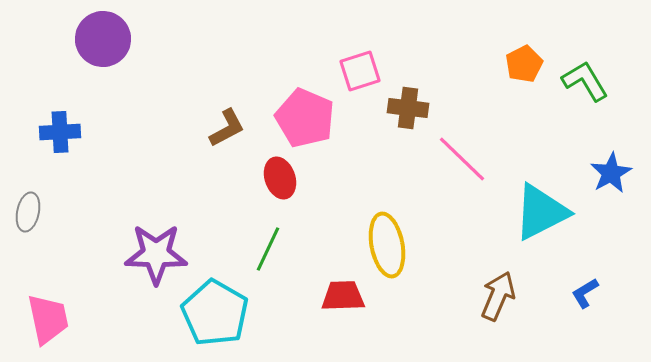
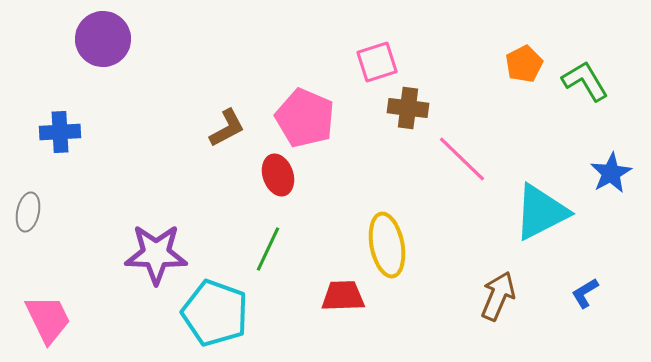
pink square: moved 17 px right, 9 px up
red ellipse: moved 2 px left, 3 px up
cyan pentagon: rotated 10 degrees counterclockwise
pink trapezoid: rotated 14 degrees counterclockwise
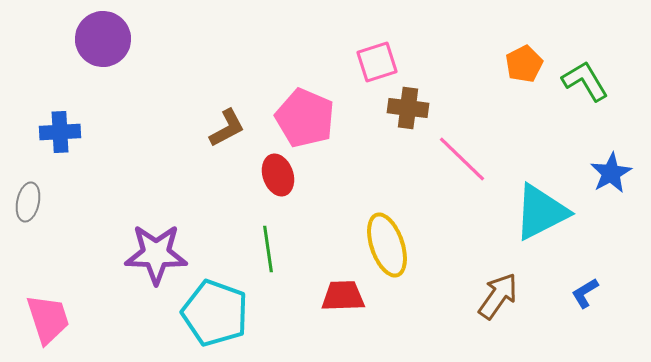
gray ellipse: moved 10 px up
yellow ellipse: rotated 8 degrees counterclockwise
green line: rotated 33 degrees counterclockwise
brown arrow: rotated 12 degrees clockwise
pink trapezoid: rotated 8 degrees clockwise
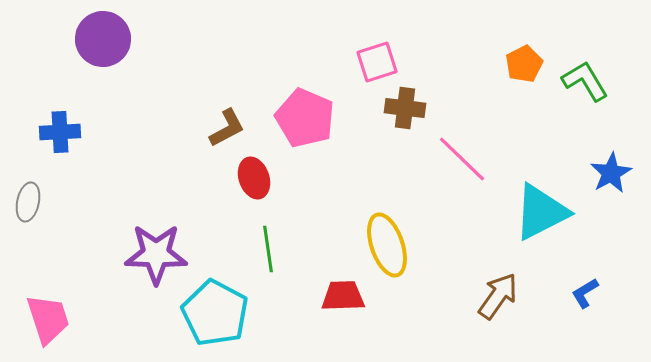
brown cross: moved 3 px left
red ellipse: moved 24 px left, 3 px down
cyan pentagon: rotated 8 degrees clockwise
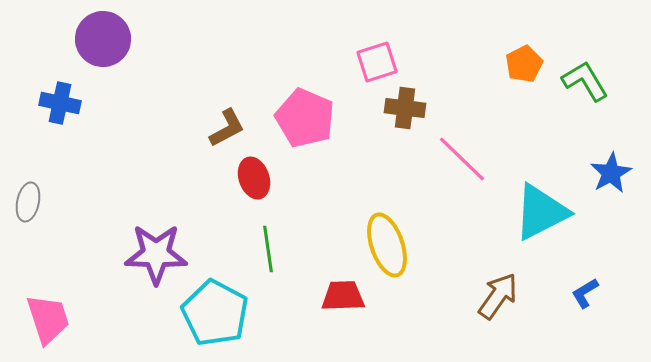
blue cross: moved 29 px up; rotated 15 degrees clockwise
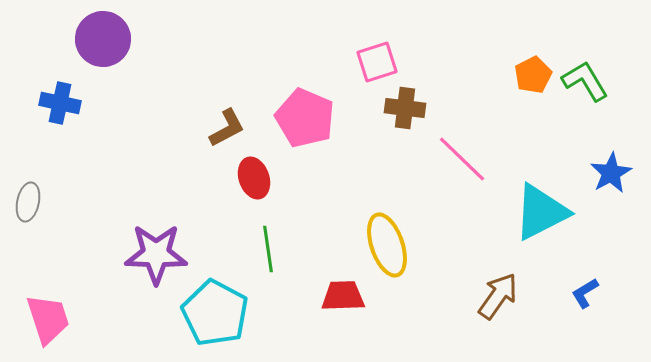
orange pentagon: moved 9 px right, 11 px down
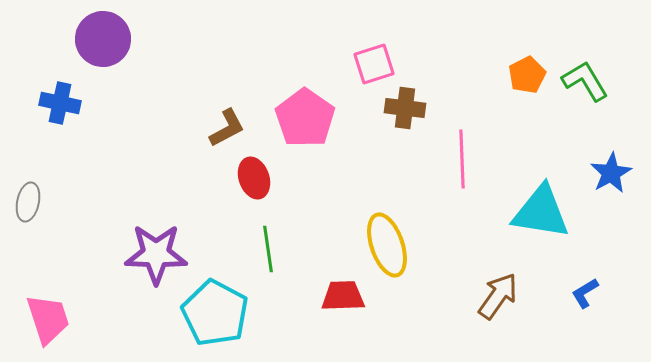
pink square: moved 3 px left, 2 px down
orange pentagon: moved 6 px left
pink pentagon: rotated 12 degrees clockwise
pink line: rotated 44 degrees clockwise
cyan triangle: rotated 36 degrees clockwise
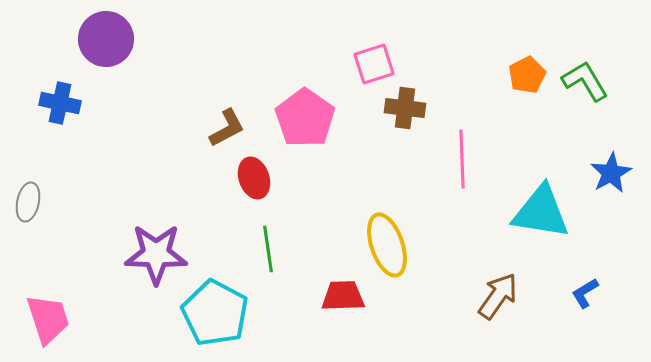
purple circle: moved 3 px right
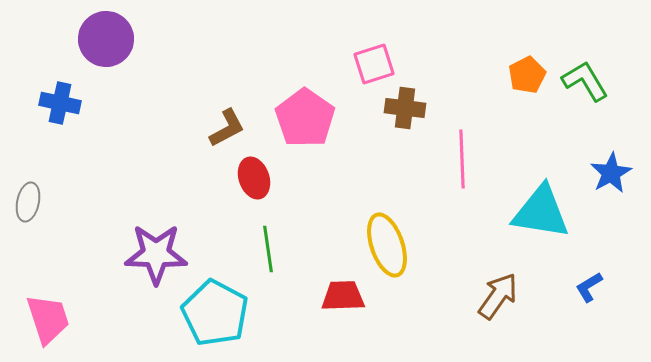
blue L-shape: moved 4 px right, 6 px up
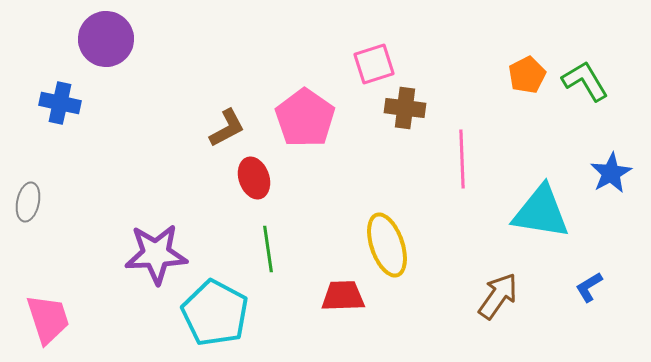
purple star: rotated 4 degrees counterclockwise
